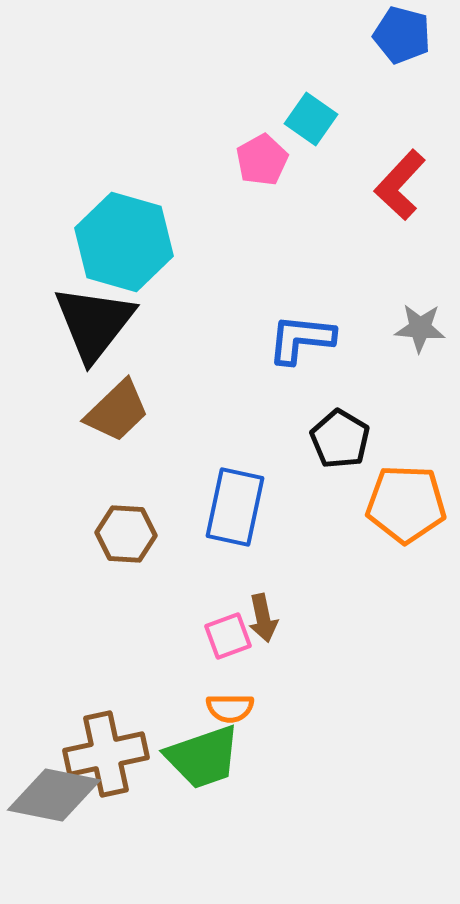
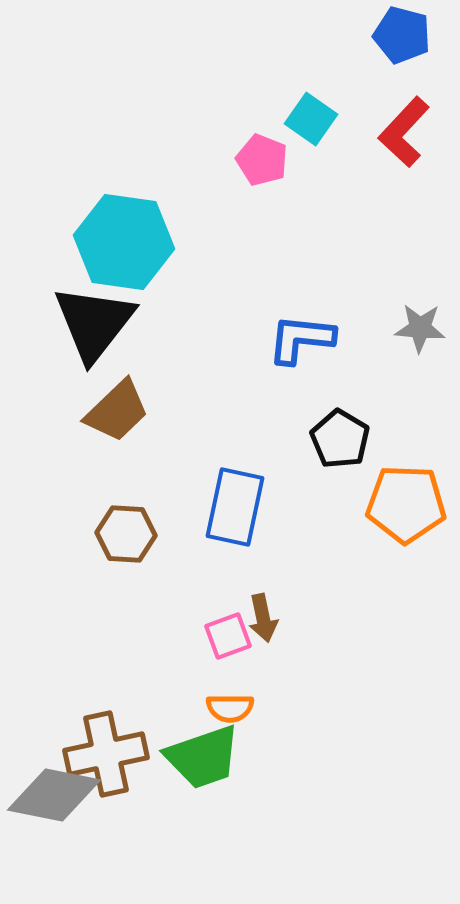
pink pentagon: rotated 21 degrees counterclockwise
red L-shape: moved 4 px right, 53 px up
cyan hexagon: rotated 8 degrees counterclockwise
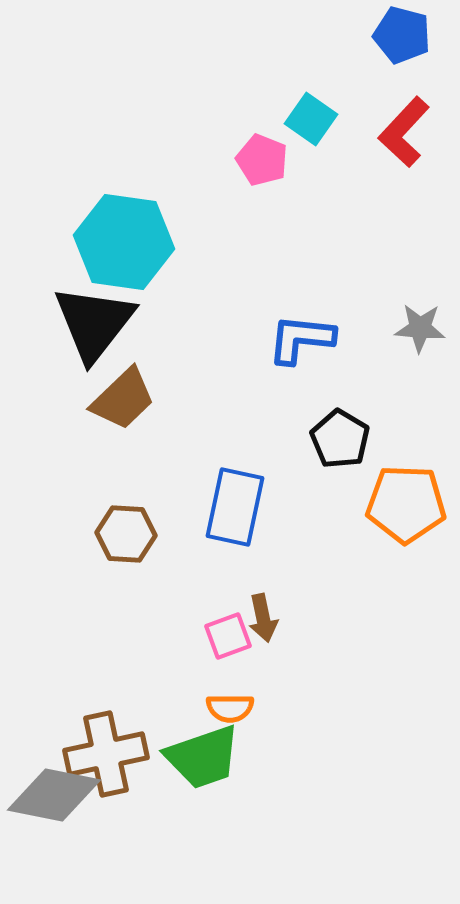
brown trapezoid: moved 6 px right, 12 px up
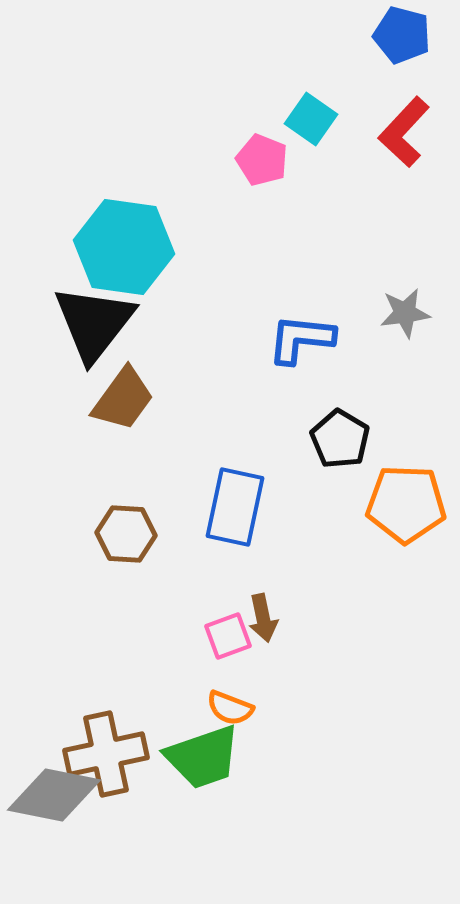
cyan hexagon: moved 5 px down
gray star: moved 15 px left, 15 px up; rotated 12 degrees counterclockwise
brown trapezoid: rotated 10 degrees counterclockwise
orange semicircle: rotated 21 degrees clockwise
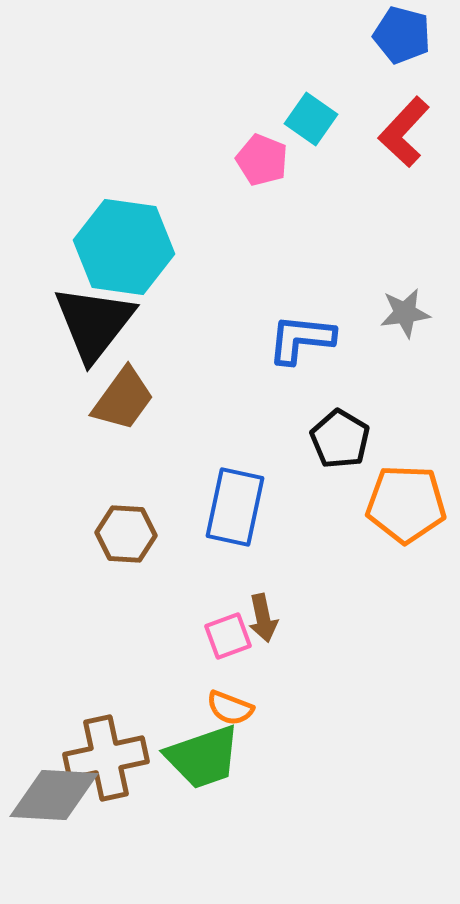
brown cross: moved 4 px down
gray diamond: rotated 8 degrees counterclockwise
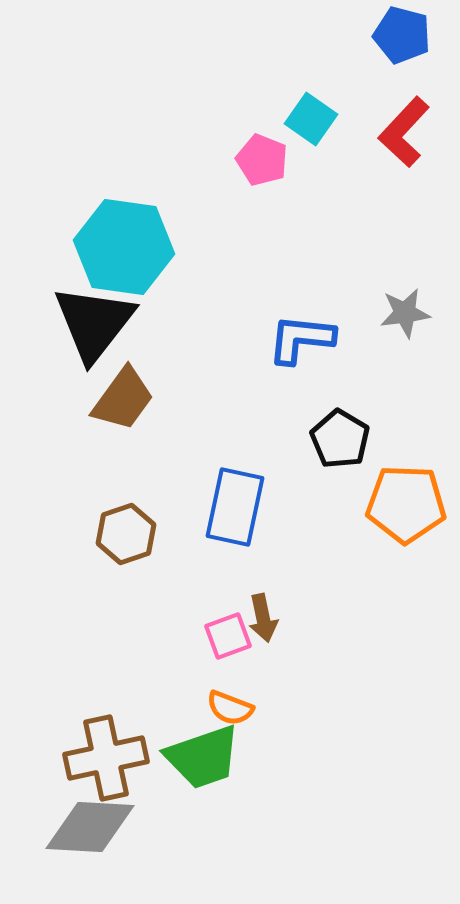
brown hexagon: rotated 22 degrees counterclockwise
gray diamond: moved 36 px right, 32 px down
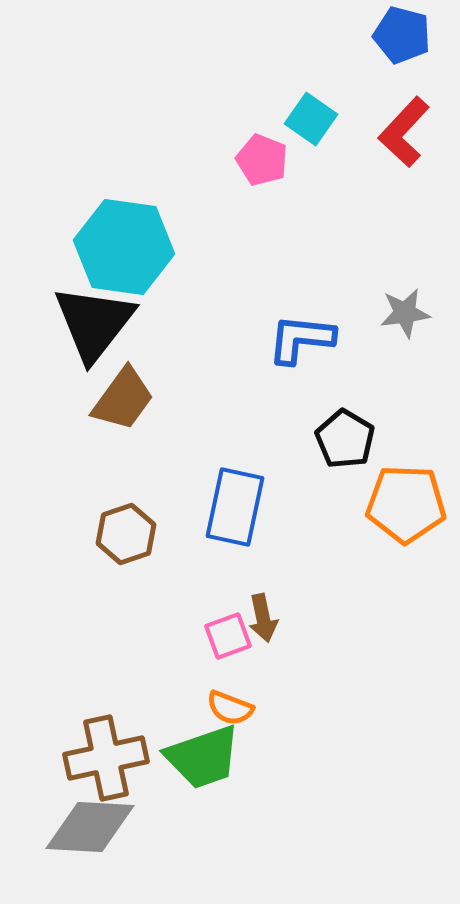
black pentagon: moved 5 px right
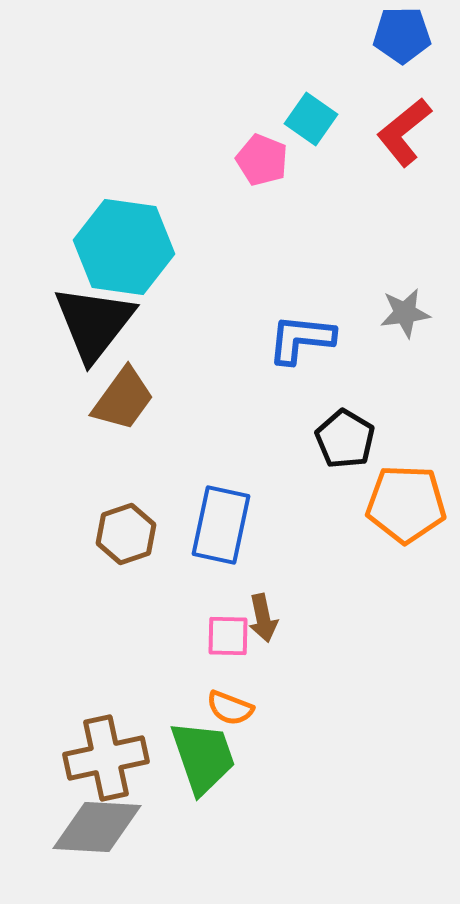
blue pentagon: rotated 16 degrees counterclockwise
red L-shape: rotated 8 degrees clockwise
blue rectangle: moved 14 px left, 18 px down
pink square: rotated 21 degrees clockwise
green trapezoid: rotated 90 degrees counterclockwise
gray diamond: moved 7 px right
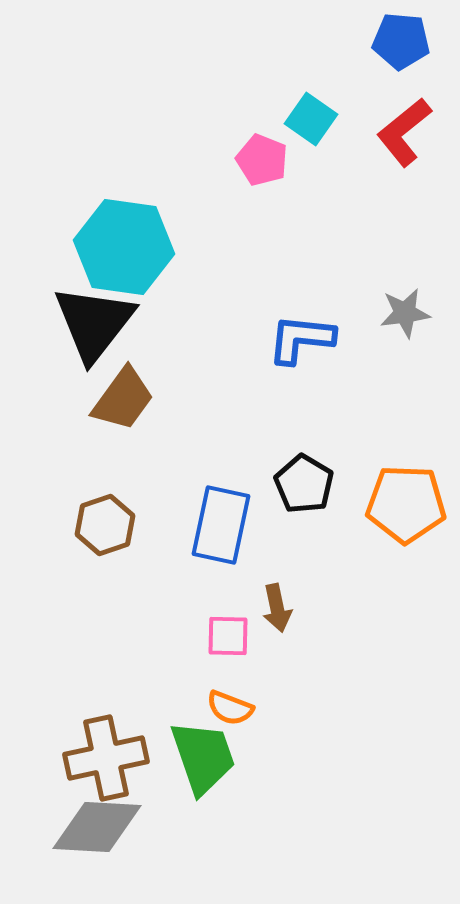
blue pentagon: moved 1 px left, 6 px down; rotated 6 degrees clockwise
black pentagon: moved 41 px left, 45 px down
brown hexagon: moved 21 px left, 9 px up
brown arrow: moved 14 px right, 10 px up
